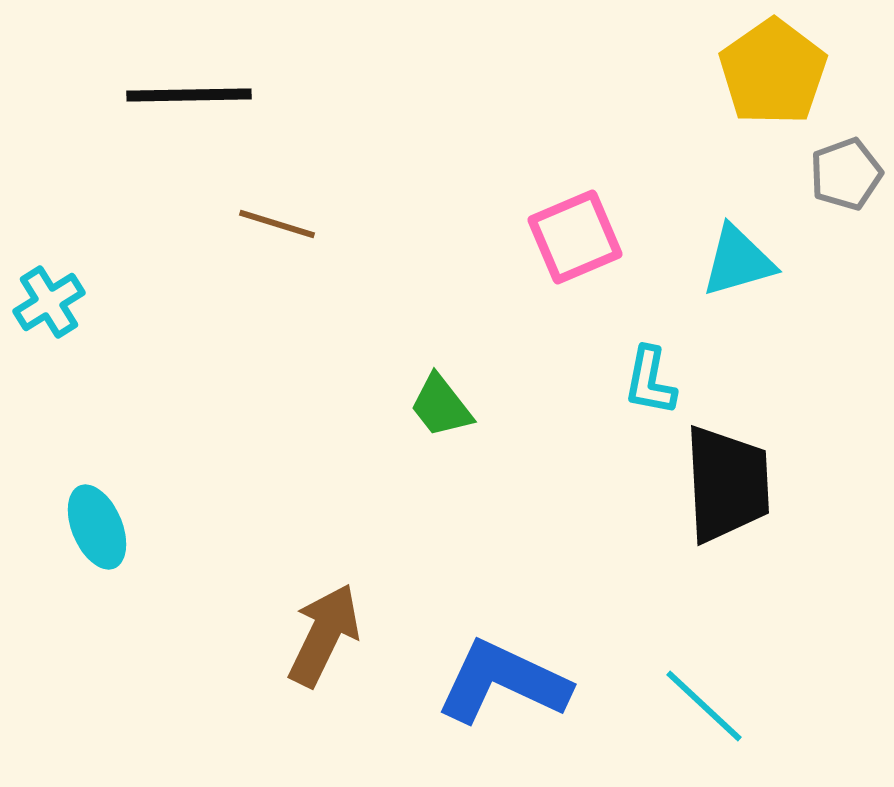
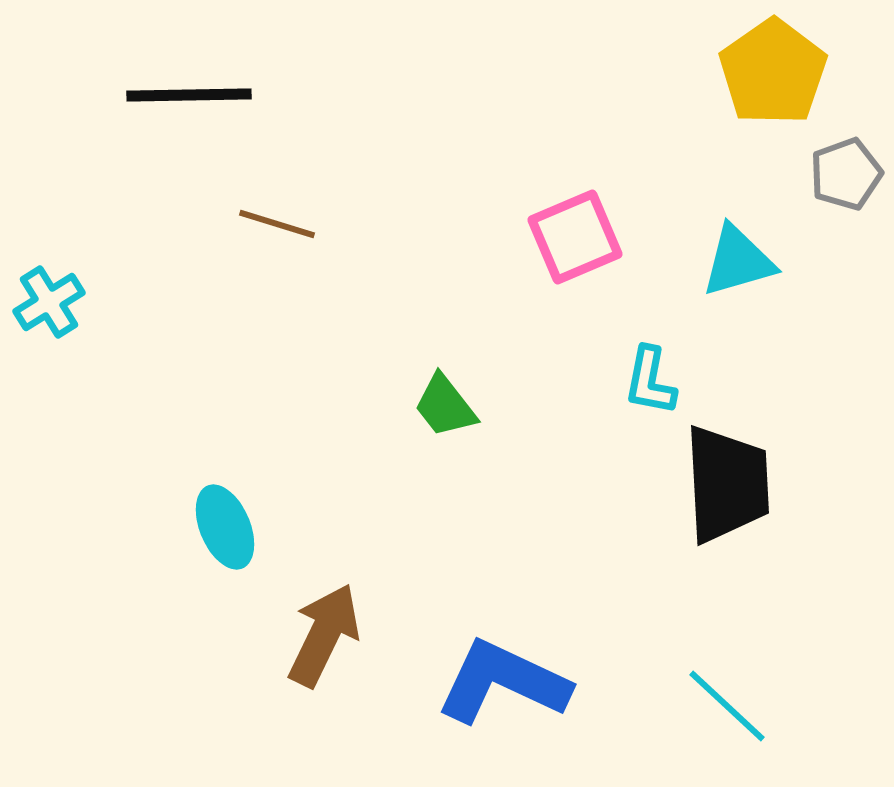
green trapezoid: moved 4 px right
cyan ellipse: moved 128 px right
cyan line: moved 23 px right
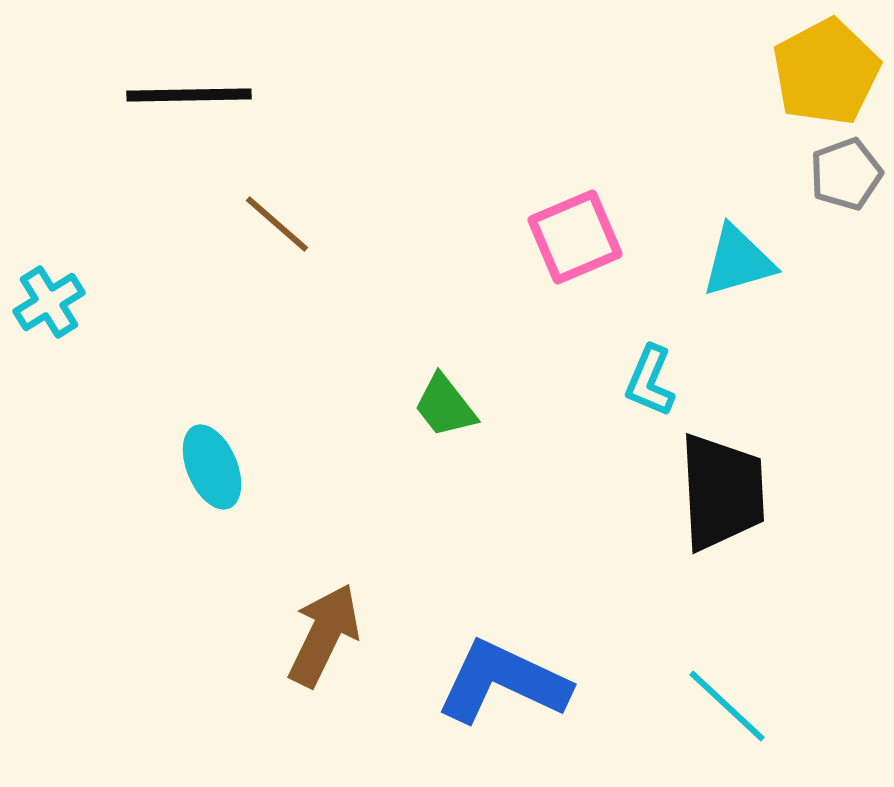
yellow pentagon: moved 53 px right; rotated 7 degrees clockwise
brown line: rotated 24 degrees clockwise
cyan L-shape: rotated 12 degrees clockwise
black trapezoid: moved 5 px left, 8 px down
cyan ellipse: moved 13 px left, 60 px up
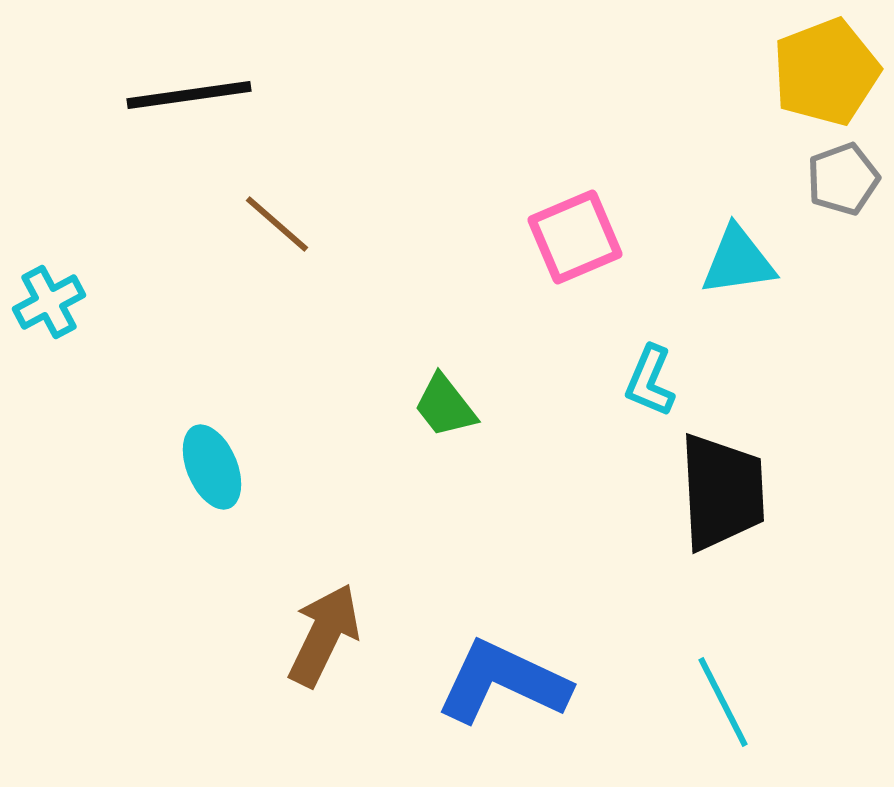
yellow pentagon: rotated 7 degrees clockwise
black line: rotated 7 degrees counterclockwise
gray pentagon: moved 3 px left, 5 px down
cyan triangle: rotated 8 degrees clockwise
cyan cross: rotated 4 degrees clockwise
cyan line: moved 4 px left, 4 px up; rotated 20 degrees clockwise
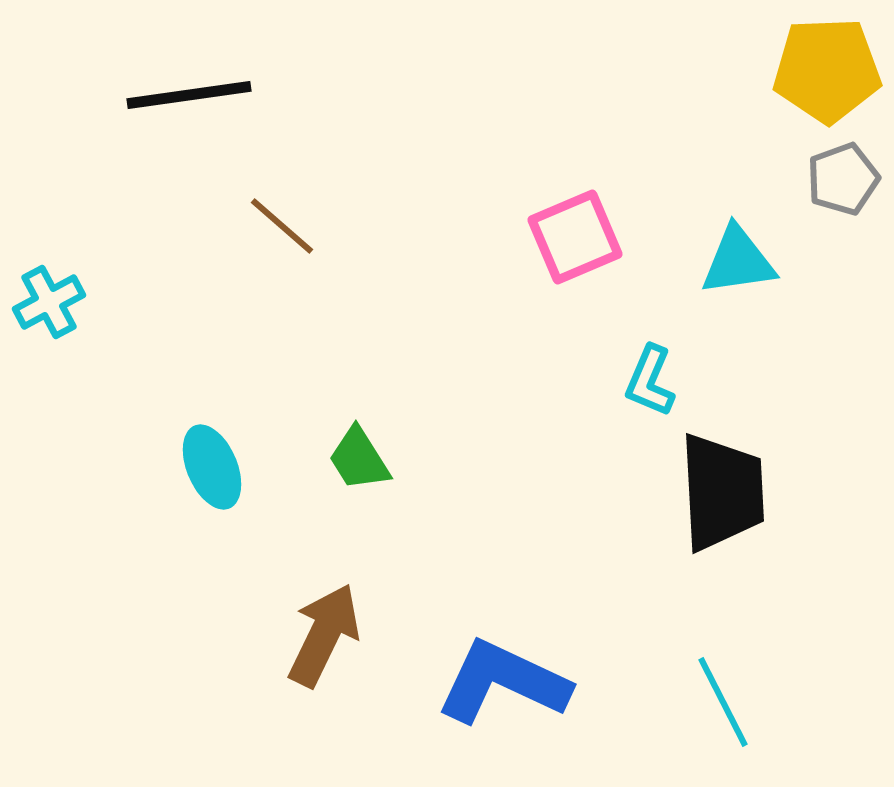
yellow pentagon: moved 1 px right, 2 px up; rotated 19 degrees clockwise
brown line: moved 5 px right, 2 px down
green trapezoid: moved 86 px left, 53 px down; rotated 6 degrees clockwise
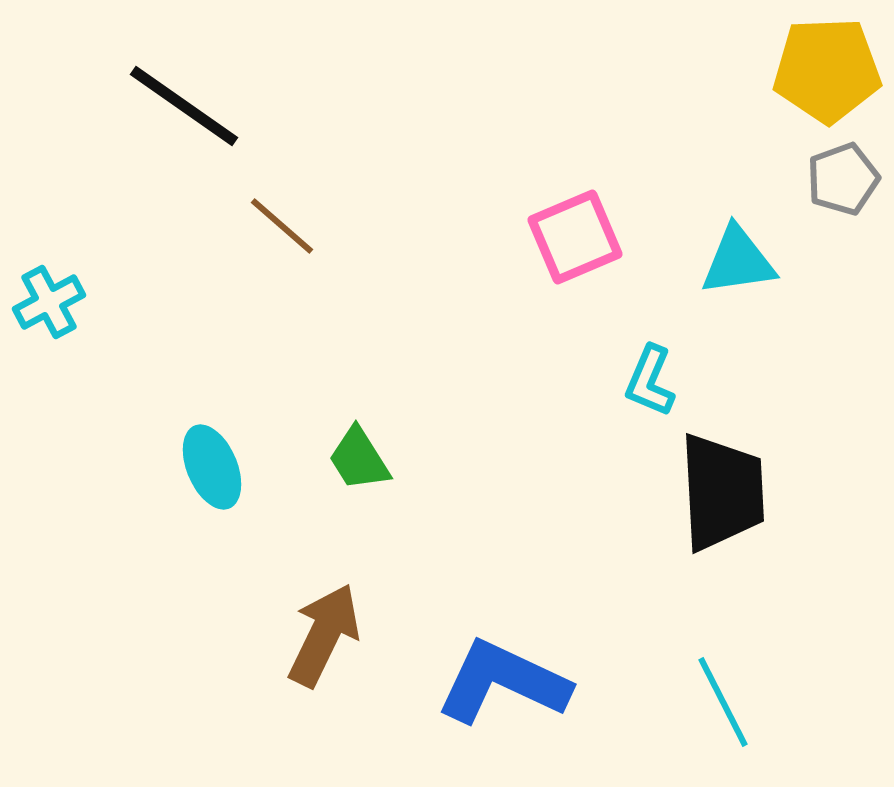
black line: moved 5 px left, 11 px down; rotated 43 degrees clockwise
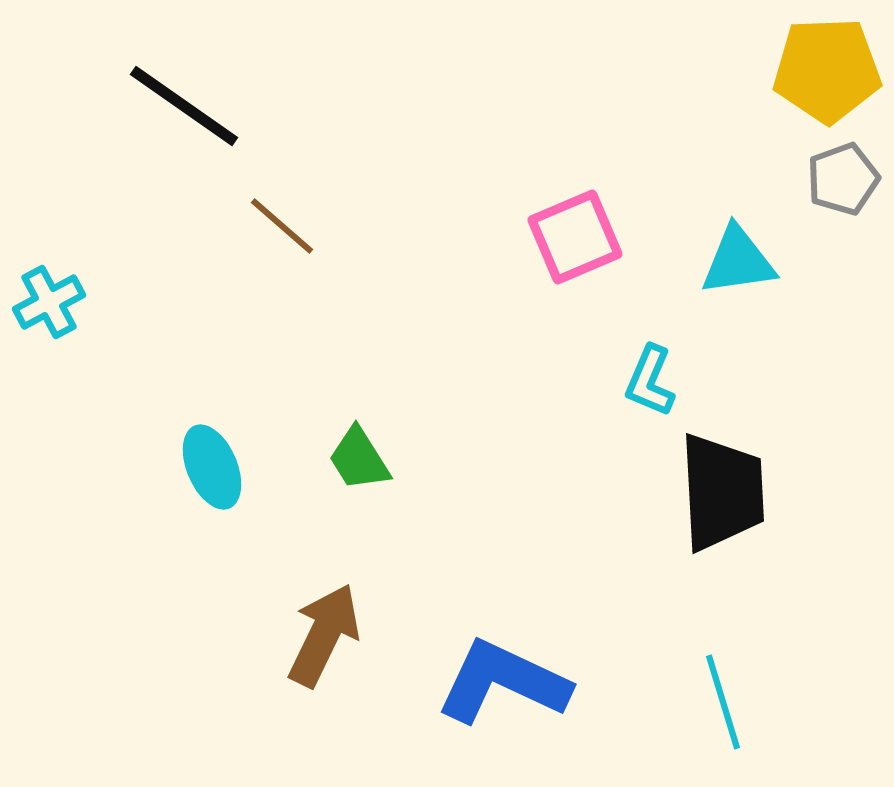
cyan line: rotated 10 degrees clockwise
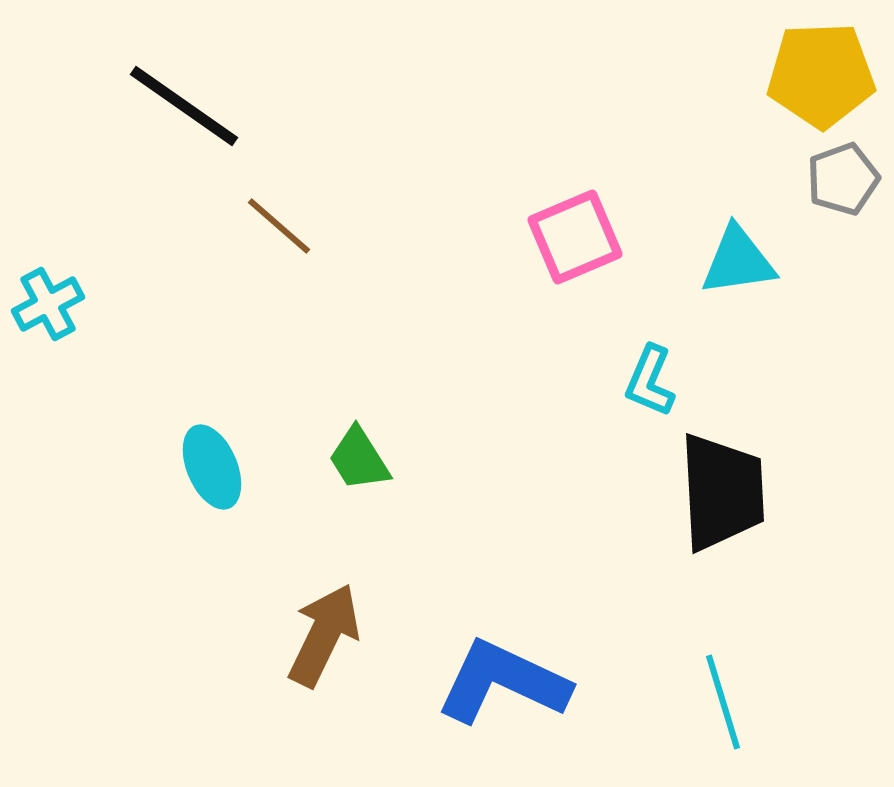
yellow pentagon: moved 6 px left, 5 px down
brown line: moved 3 px left
cyan cross: moved 1 px left, 2 px down
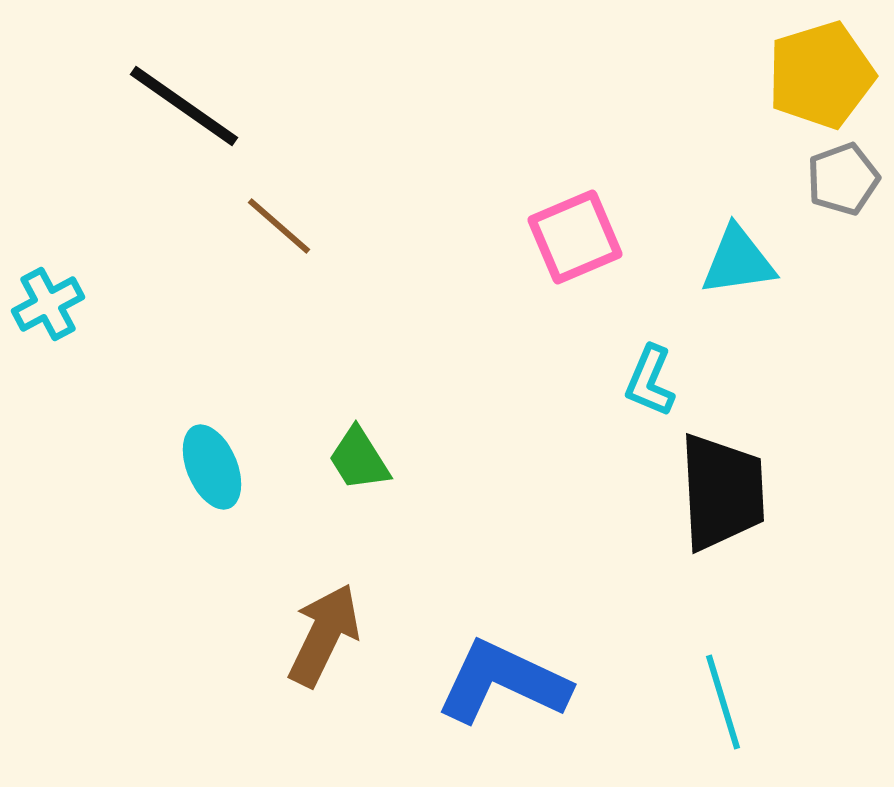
yellow pentagon: rotated 15 degrees counterclockwise
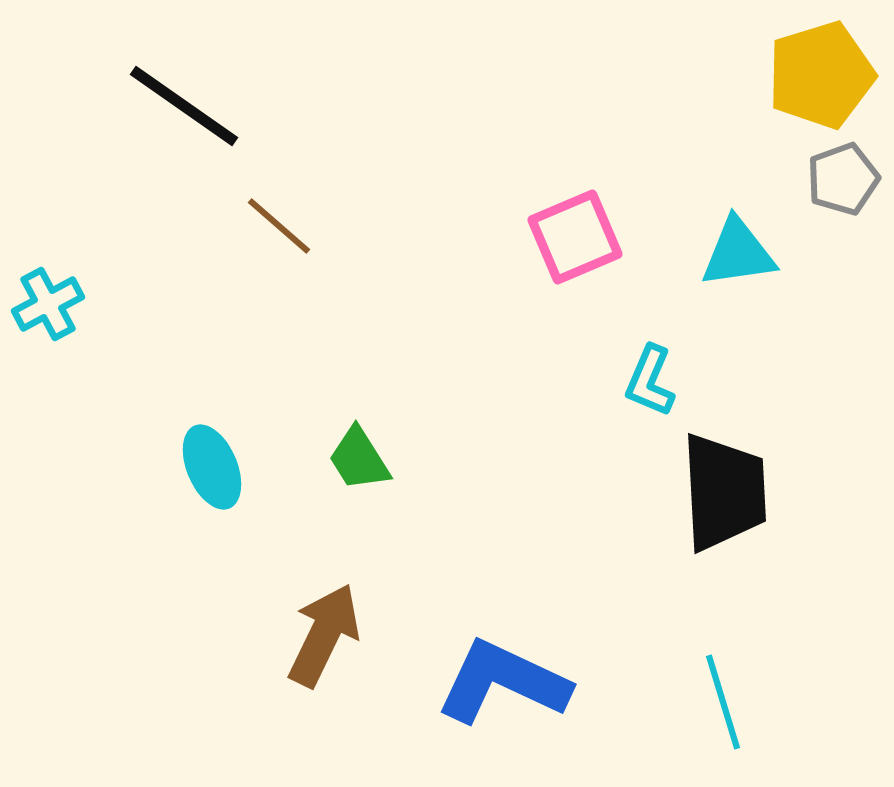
cyan triangle: moved 8 px up
black trapezoid: moved 2 px right
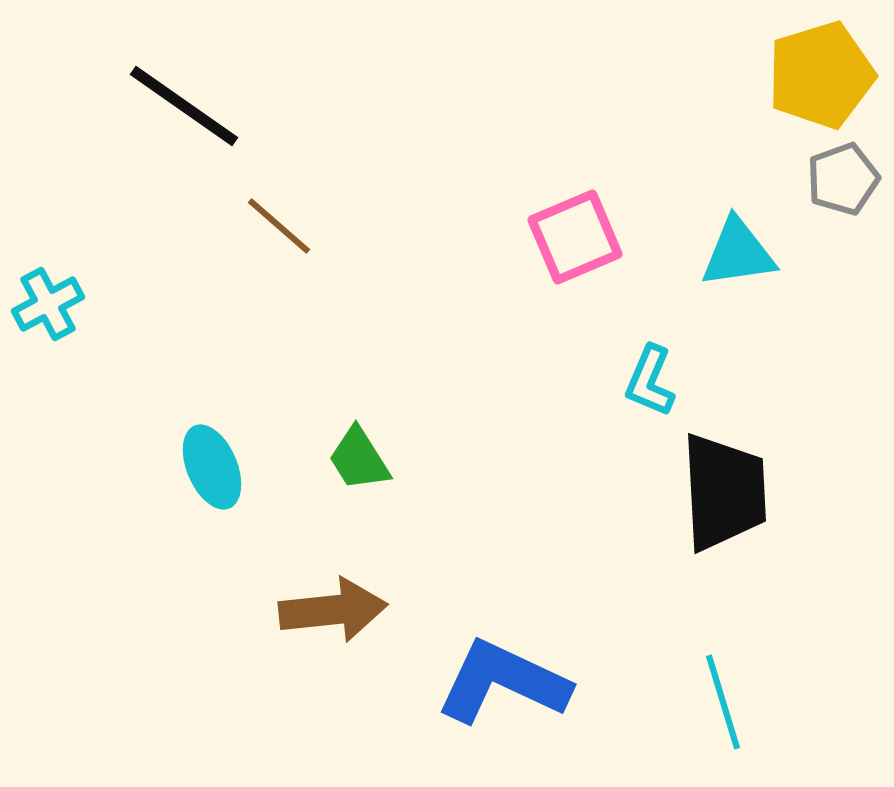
brown arrow: moved 9 px right, 25 px up; rotated 58 degrees clockwise
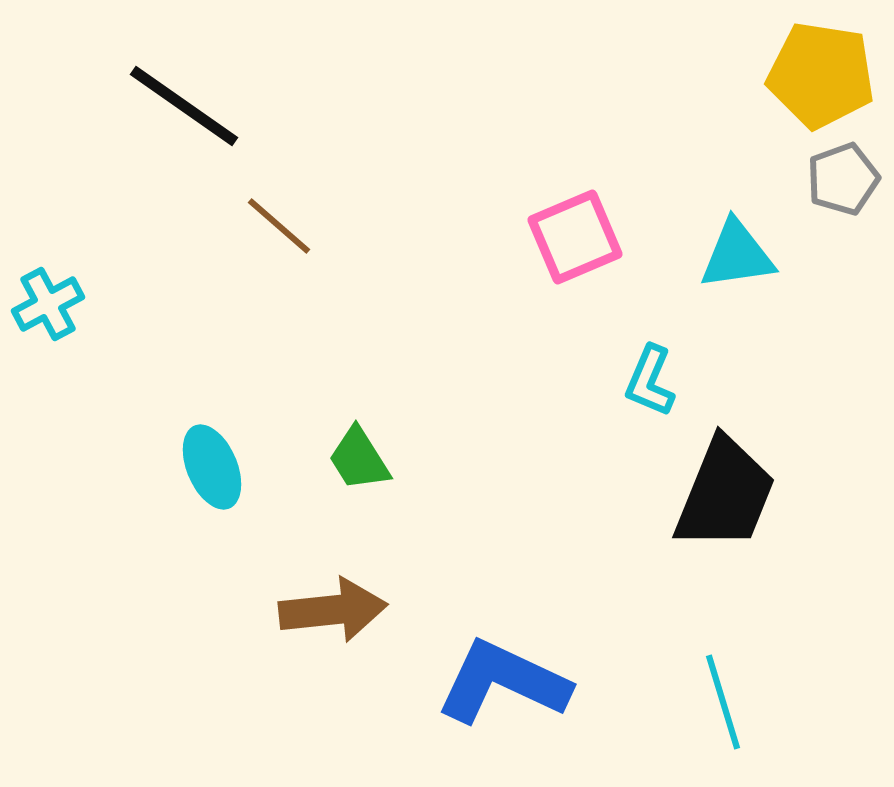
yellow pentagon: rotated 26 degrees clockwise
cyan triangle: moved 1 px left, 2 px down
black trapezoid: moved 1 px right, 2 px down; rotated 25 degrees clockwise
